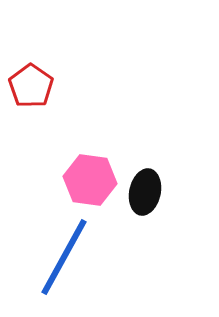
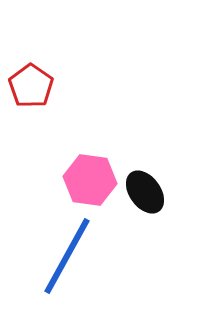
black ellipse: rotated 48 degrees counterclockwise
blue line: moved 3 px right, 1 px up
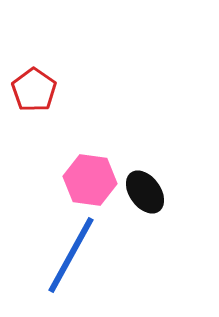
red pentagon: moved 3 px right, 4 px down
blue line: moved 4 px right, 1 px up
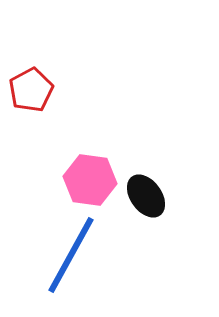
red pentagon: moved 3 px left; rotated 9 degrees clockwise
black ellipse: moved 1 px right, 4 px down
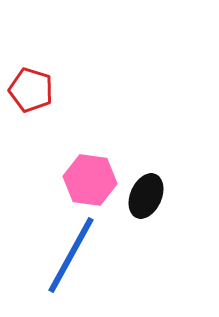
red pentagon: rotated 27 degrees counterclockwise
black ellipse: rotated 60 degrees clockwise
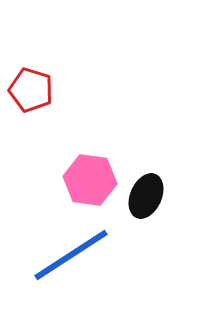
blue line: rotated 28 degrees clockwise
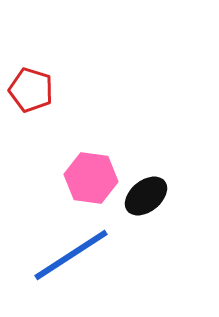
pink hexagon: moved 1 px right, 2 px up
black ellipse: rotated 27 degrees clockwise
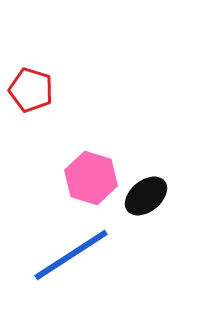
pink hexagon: rotated 9 degrees clockwise
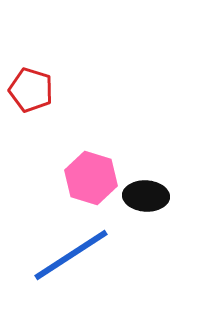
black ellipse: rotated 42 degrees clockwise
